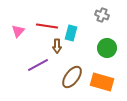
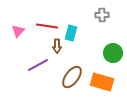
gray cross: rotated 24 degrees counterclockwise
green circle: moved 6 px right, 5 px down
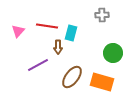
brown arrow: moved 1 px right, 1 px down
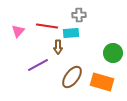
gray cross: moved 23 px left
cyan rectangle: rotated 70 degrees clockwise
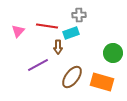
cyan rectangle: rotated 14 degrees counterclockwise
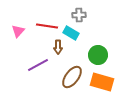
cyan rectangle: rotated 49 degrees clockwise
green circle: moved 15 px left, 2 px down
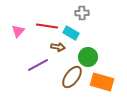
gray cross: moved 3 px right, 2 px up
brown arrow: rotated 80 degrees counterclockwise
green circle: moved 10 px left, 2 px down
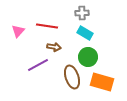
cyan rectangle: moved 14 px right
brown arrow: moved 4 px left
brown ellipse: rotated 55 degrees counterclockwise
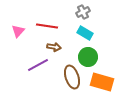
gray cross: moved 1 px right, 1 px up; rotated 24 degrees counterclockwise
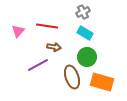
green circle: moved 1 px left
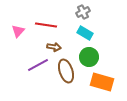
red line: moved 1 px left, 1 px up
green circle: moved 2 px right
brown ellipse: moved 6 px left, 6 px up
